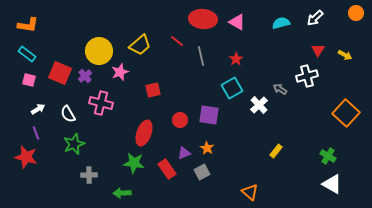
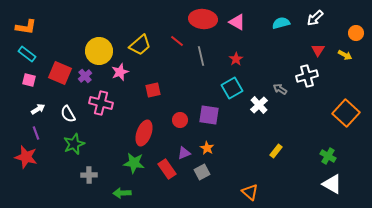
orange circle at (356, 13): moved 20 px down
orange L-shape at (28, 25): moved 2 px left, 2 px down
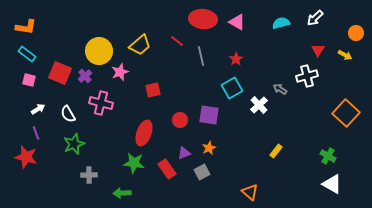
orange star at (207, 148): moved 2 px right; rotated 16 degrees clockwise
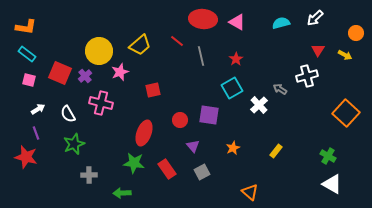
orange star at (209, 148): moved 24 px right
purple triangle at (184, 153): moved 9 px right, 7 px up; rotated 48 degrees counterclockwise
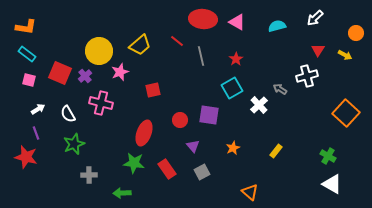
cyan semicircle at (281, 23): moved 4 px left, 3 px down
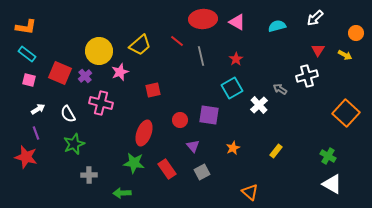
red ellipse at (203, 19): rotated 8 degrees counterclockwise
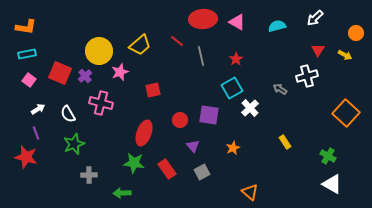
cyan rectangle at (27, 54): rotated 48 degrees counterclockwise
pink square at (29, 80): rotated 24 degrees clockwise
white cross at (259, 105): moved 9 px left, 3 px down
yellow rectangle at (276, 151): moved 9 px right, 9 px up; rotated 72 degrees counterclockwise
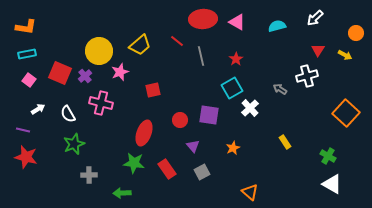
purple line at (36, 133): moved 13 px left, 3 px up; rotated 56 degrees counterclockwise
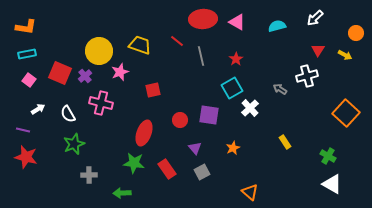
yellow trapezoid at (140, 45): rotated 120 degrees counterclockwise
purple triangle at (193, 146): moved 2 px right, 2 px down
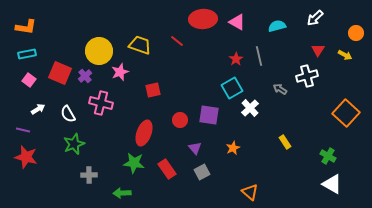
gray line at (201, 56): moved 58 px right
